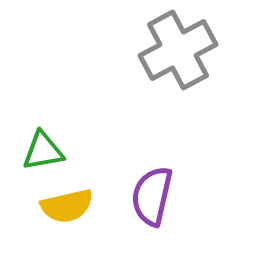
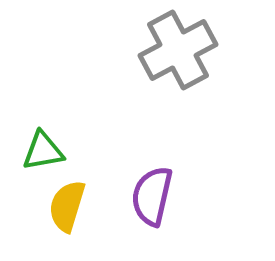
yellow semicircle: rotated 120 degrees clockwise
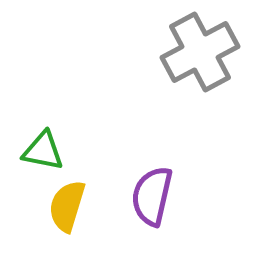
gray cross: moved 22 px right, 2 px down
green triangle: rotated 21 degrees clockwise
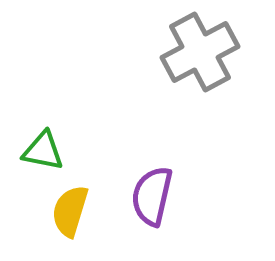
yellow semicircle: moved 3 px right, 5 px down
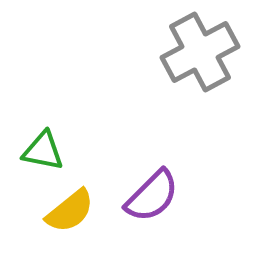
purple semicircle: rotated 148 degrees counterclockwise
yellow semicircle: rotated 146 degrees counterclockwise
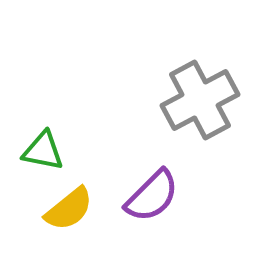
gray cross: moved 48 px down
yellow semicircle: moved 1 px left, 2 px up
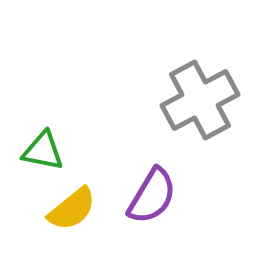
purple semicircle: rotated 14 degrees counterclockwise
yellow semicircle: moved 3 px right
